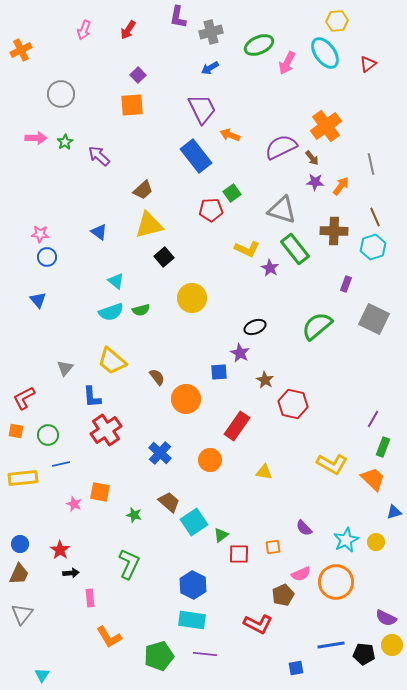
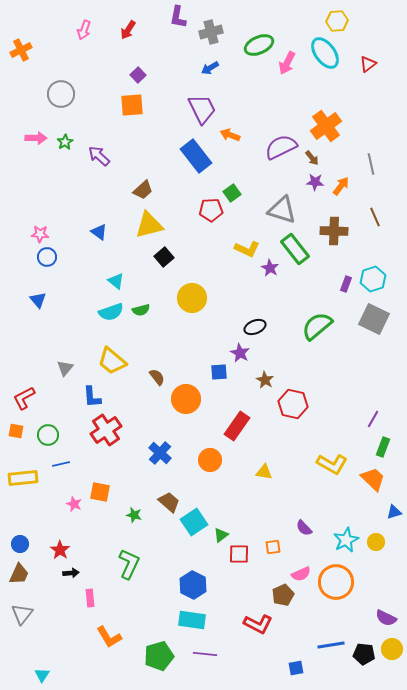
cyan hexagon at (373, 247): moved 32 px down
yellow circle at (392, 645): moved 4 px down
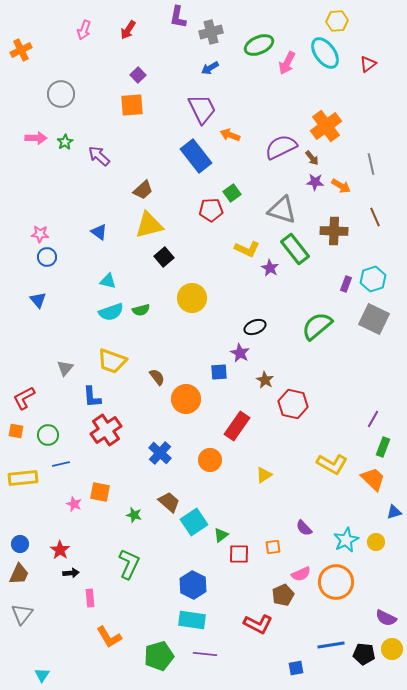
orange arrow at (341, 186): rotated 84 degrees clockwise
cyan triangle at (116, 281): moved 8 px left; rotated 24 degrees counterclockwise
yellow trapezoid at (112, 361): rotated 20 degrees counterclockwise
yellow triangle at (264, 472): moved 3 px down; rotated 42 degrees counterclockwise
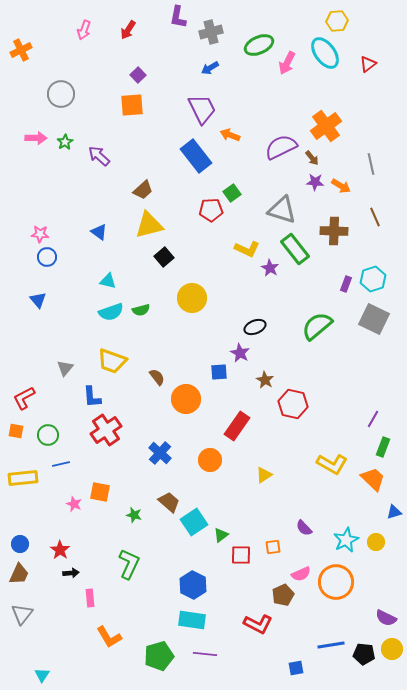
red square at (239, 554): moved 2 px right, 1 px down
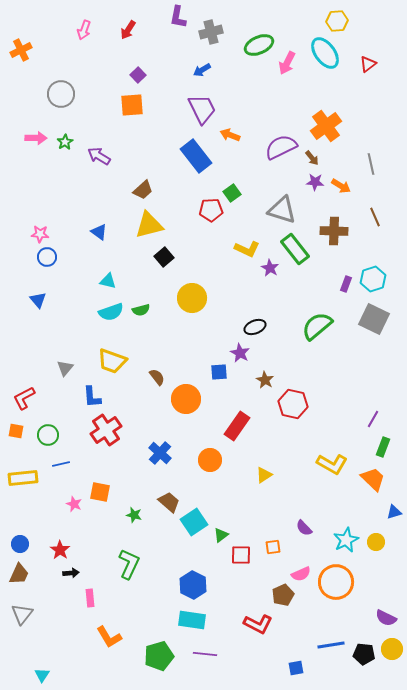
blue arrow at (210, 68): moved 8 px left, 2 px down
purple arrow at (99, 156): rotated 10 degrees counterclockwise
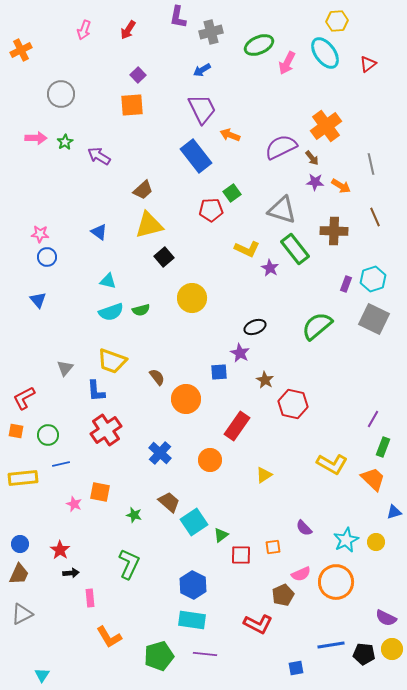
blue L-shape at (92, 397): moved 4 px right, 6 px up
gray triangle at (22, 614): rotated 25 degrees clockwise
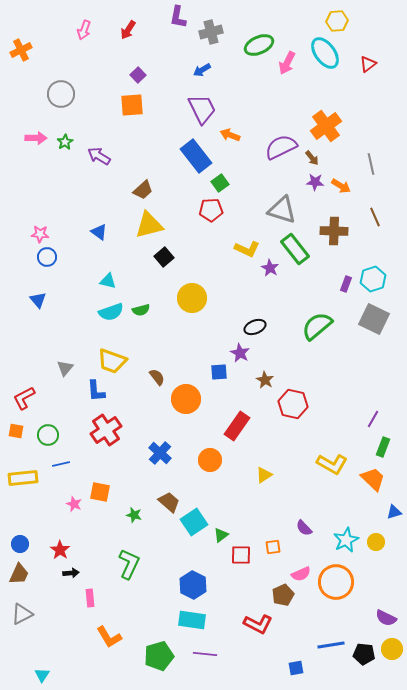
green square at (232, 193): moved 12 px left, 10 px up
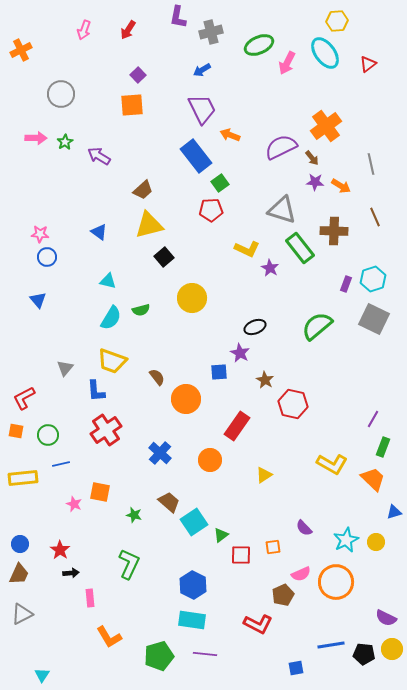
green rectangle at (295, 249): moved 5 px right, 1 px up
cyan semicircle at (111, 312): moved 6 px down; rotated 40 degrees counterclockwise
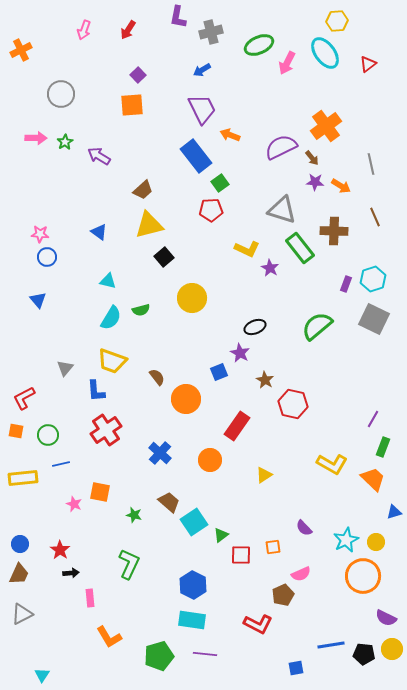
blue square at (219, 372): rotated 18 degrees counterclockwise
orange circle at (336, 582): moved 27 px right, 6 px up
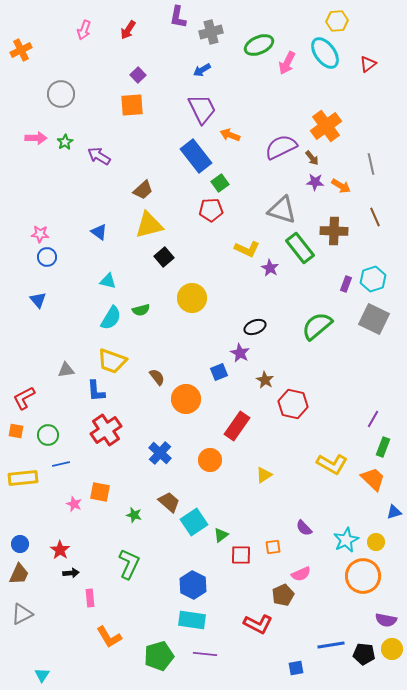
gray triangle at (65, 368): moved 1 px right, 2 px down; rotated 42 degrees clockwise
purple semicircle at (386, 618): moved 2 px down; rotated 15 degrees counterclockwise
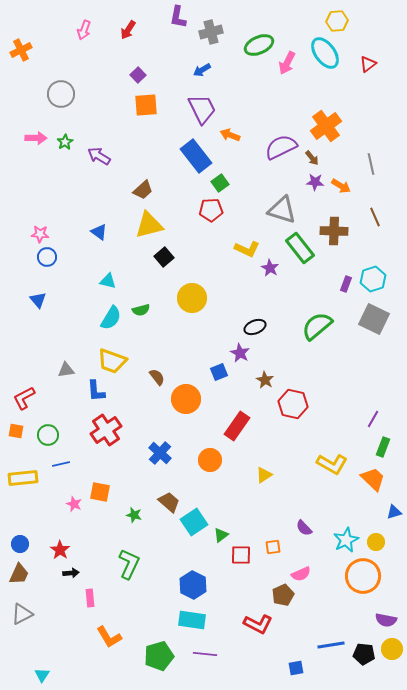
orange square at (132, 105): moved 14 px right
